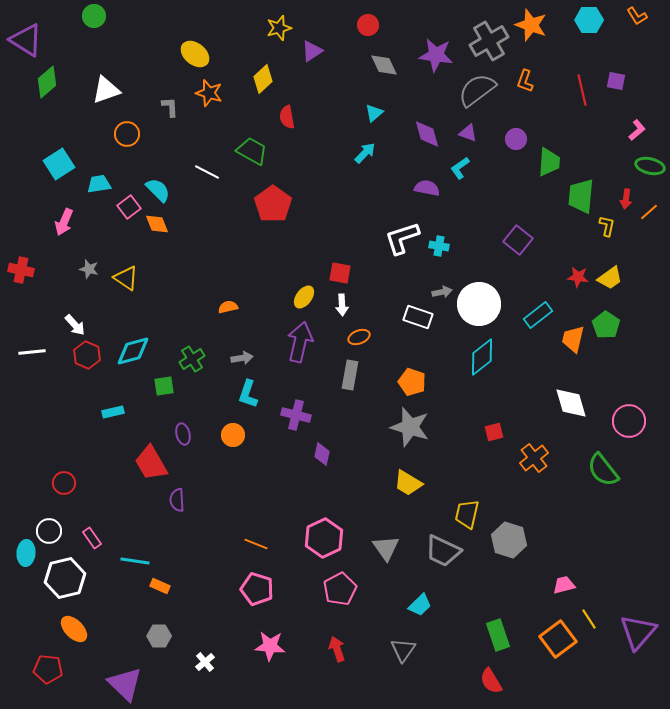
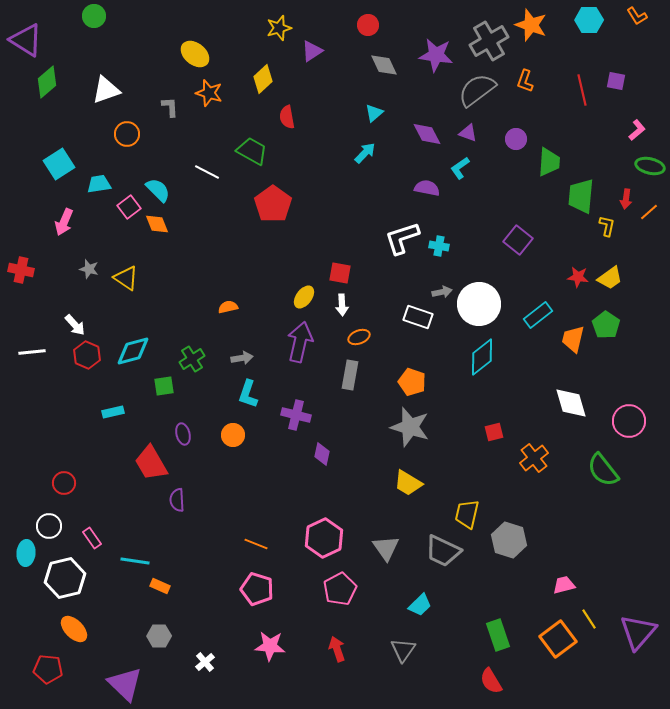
purple diamond at (427, 134): rotated 12 degrees counterclockwise
white circle at (49, 531): moved 5 px up
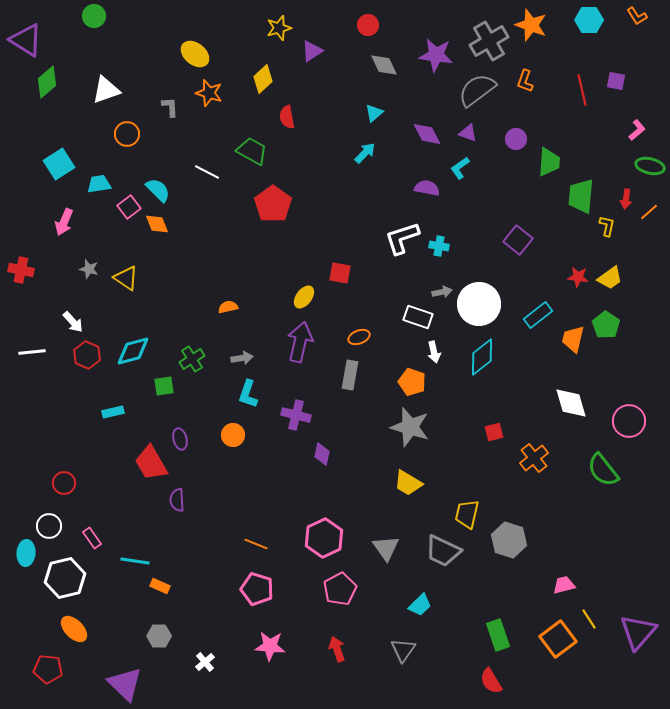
white arrow at (342, 305): moved 92 px right, 47 px down; rotated 10 degrees counterclockwise
white arrow at (75, 325): moved 2 px left, 3 px up
purple ellipse at (183, 434): moved 3 px left, 5 px down
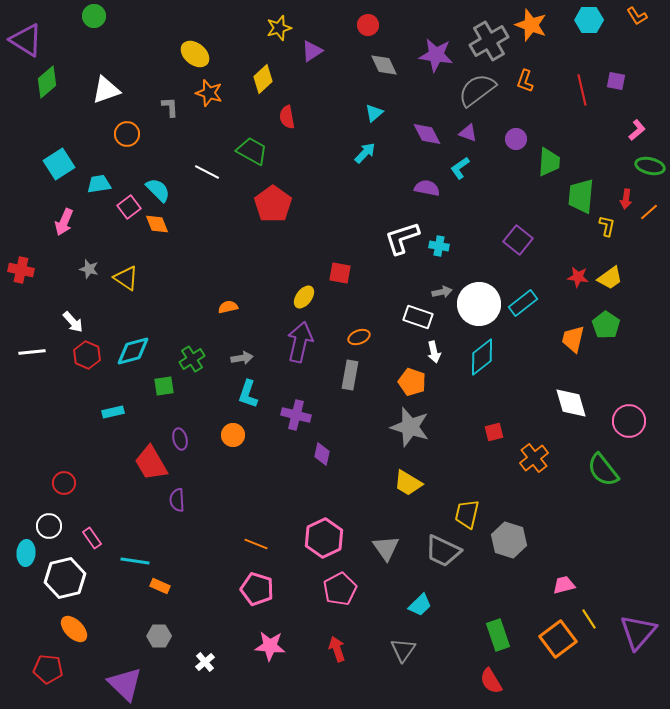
cyan rectangle at (538, 315): moved 15 px left, 12 px up
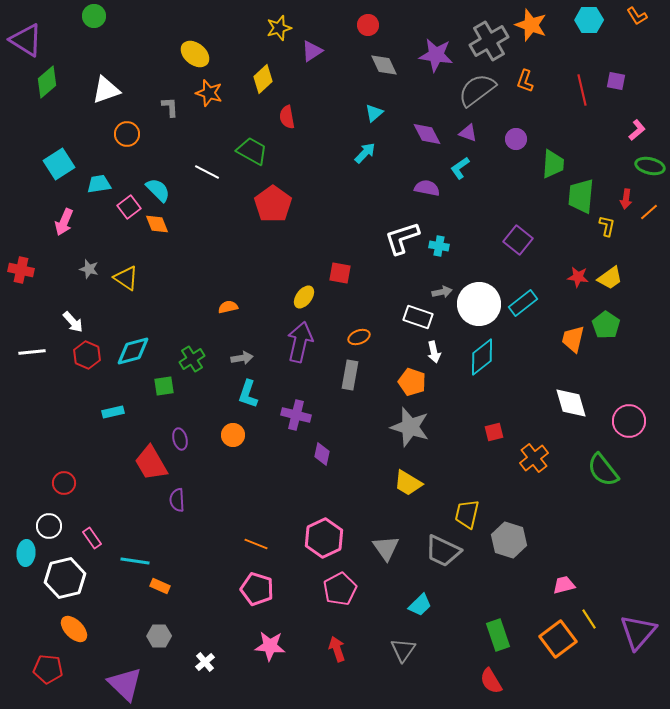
green trapezoid at (549, 162): moved 4 px right, 2 px down
